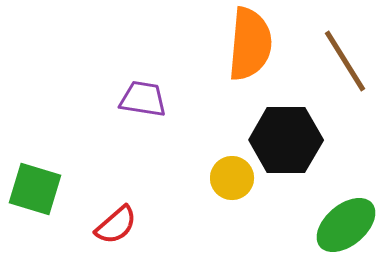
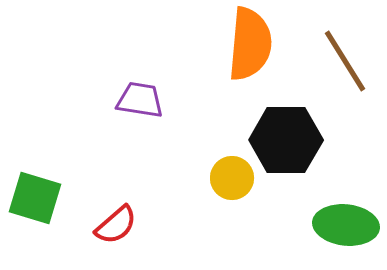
purple trapezoid: moved 3 px left, 1 px down
green square: moved 9 px down
green ellipse: rotated 46 degrees clockwise
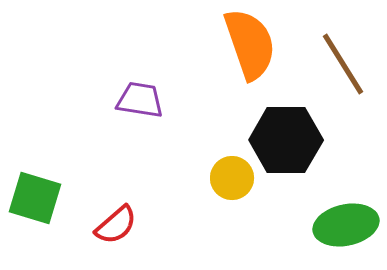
orange semicircle: rotated 24 degrees counterclockwise
brown line: moved 2 px left, 3 px down
green ellipse: rotated 18 degrees counterclockwise
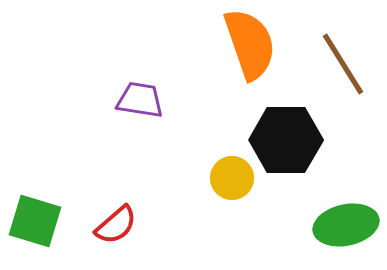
green square: moved 23 px down
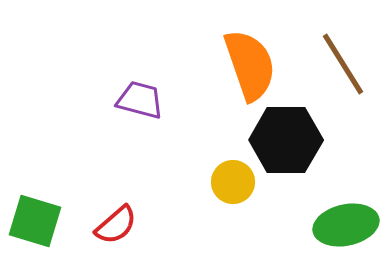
orange semicircle: moved 21 px down
purple trapezoid: rotated 6 degrees clockwise
yellow circle: moved 1 px right, 4 px down
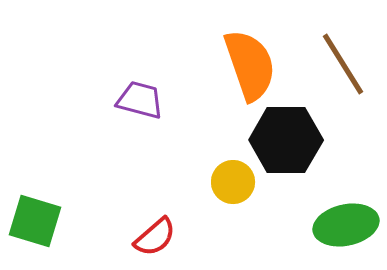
red semicircle: moved 39 px right, 12 px down
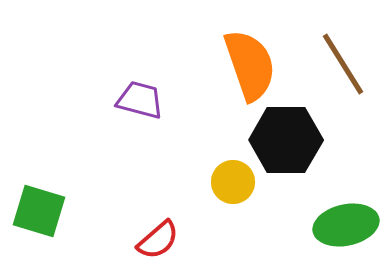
green square: moved 4 px right, 10 px up
red semicircle: moved 3 px right, 3 px down
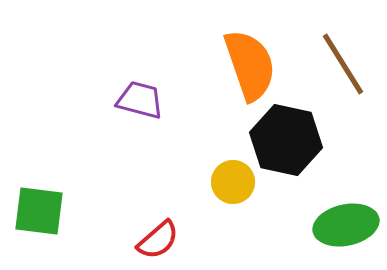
black hexagon: rotated 12 degrees clockwise
green square: rotated 10 degrees counterclockwise
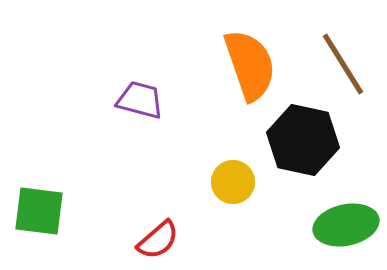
black hexagon: moved 17 px right
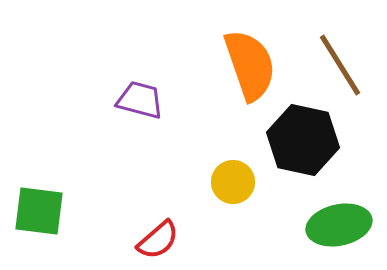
brown line: moved 3 px left, 1 px down
green ellipse: moved 7 px left
